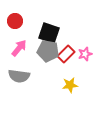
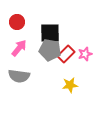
red circle: moved 2 px right, 1 px down
black square: moved 1 px right; rotated 20 degrees counterclockwise
gray pentagon: moved 2 px right, 1 px up
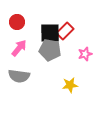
red rectangle: moved 1 px left, 23 px up
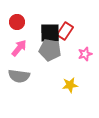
red rectangle: rotated 12 degrees counterclockwise
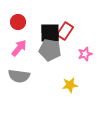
red circle: moved 1 px right
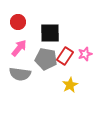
red rectangle: moved 25 px down
gray pentagon: moved 4 px left, 9 px down
gray semicircle: moved 1 px right, 2 px up
yellow star: rotated 21 degrees counterclockwise
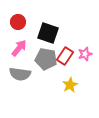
black square: moved 2 px left; rotated 20 degrees clockwise
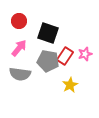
red circle: moved 1 px right, 1 px up
gray pentagon: moved 2 px right, 2 px down
